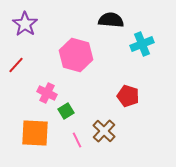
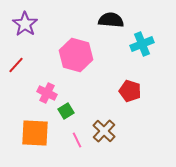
red pentagon: moved 2 px right, 5 px up
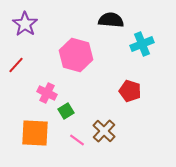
pink line: rotated 28 degrees counterclockwise
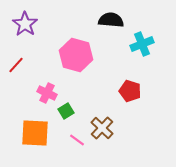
brown cross: moved 2 px left, 3 px up
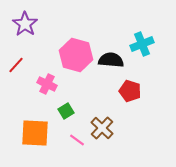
black semicircle: moved 40 px down
pink cross: moved 9 px up
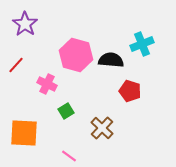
orange square: moved 11 px left
pink line: moved 8 px left, 16 px down
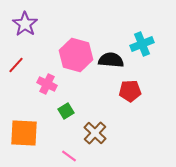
red pentagon: rotated 20 degrees counterclockwise
brown cross: moved 7 px left, 5 px down
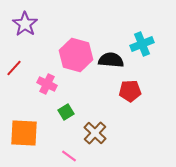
red line: moved 2 px left, 3 px down
green square: moved 1 px down
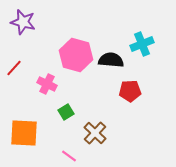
purple star: moved 2 px left, 2 px up; rotated 20 degrees counterclockwise
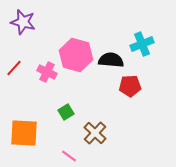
pink cross: moved 12 px up
red pentagon: moved 5 px up
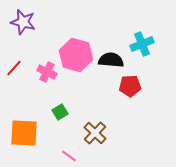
green square: moved 6 px left
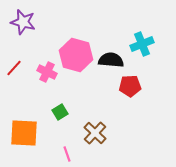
pink line: moved 2 px left, 2 px up; rotated 35 degrees clockwise
